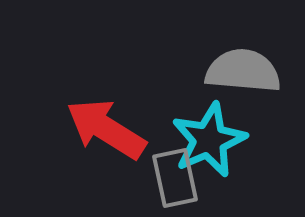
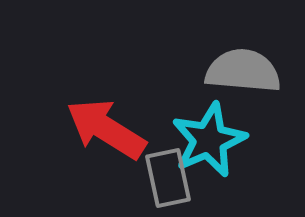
gray rectangle: moved 7 px left
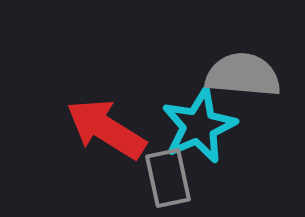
gray semicircle: moved 4 px down
cyan star: moved 10 px left, 14 px up
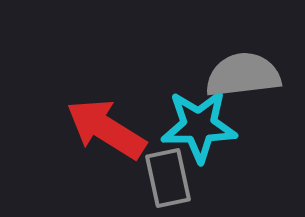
gray semicircle: rotated 12 degrees counterclockwise
cyan star: rotated 22 degrees clockwise
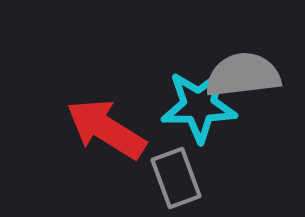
cyan star: moved 20 px up
gray rectangle: moved 8 px right; rotated 8 degrees counterclockwise
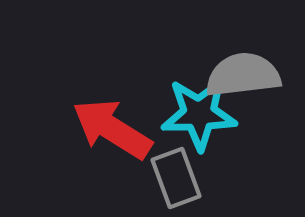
cyan star: moved 8 px down
red arrow: moved 6 px right
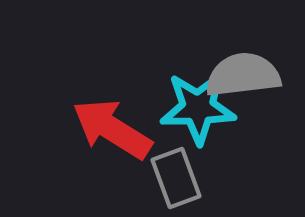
cyan star: moved 1 px left, 6 px up
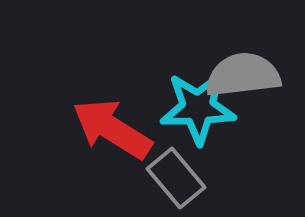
gray rectangle: rotated 20 degrees counterclockwise
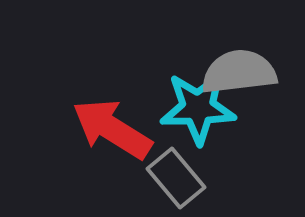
gray semicircle: moved 4 px left, 3 px up
